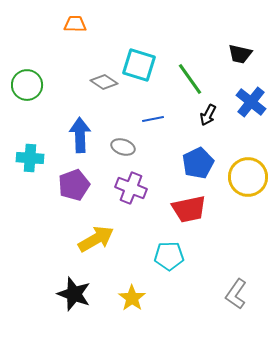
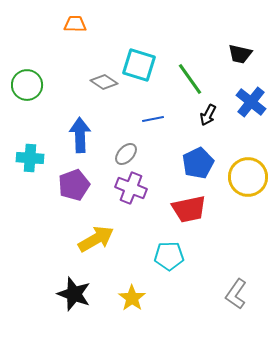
gray ellipse: moved 3 px right, 7 px down; rotated 65 degrees counterclockwise
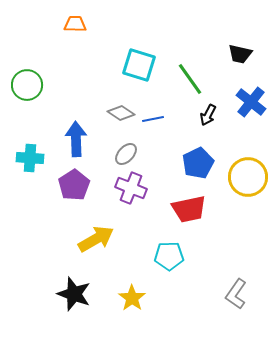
gray diamond: moved 17 px right, 31 px down
blue arrow: moved 4 px left, 4 px down
purple pentagon: rotated 12 degrees counterclockwise
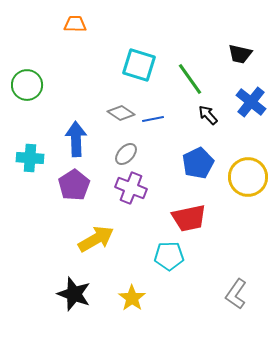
black arrow: rotated 110 degrees clockwise
red trapezoid: moved 9 px down
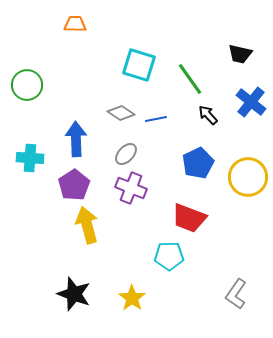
blue line: moved 3 px right
red trapezoid: rotated 33 degrees clockwise
yellow arrow: moved 9 px left, 14 px up; rotated 75 degrees counterclockwise
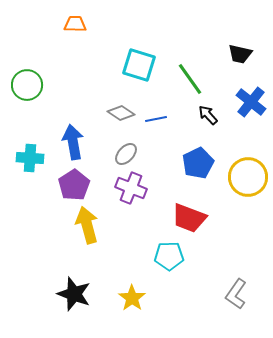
blue arrow: moved 3 px left, 3 px down; rotated 8 degrees counterclockwise
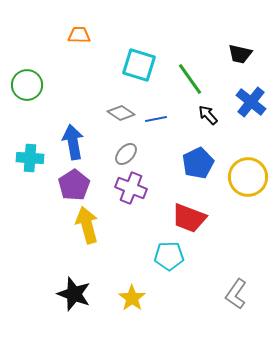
orange trapezoid: moved 4 px right, 11 px down
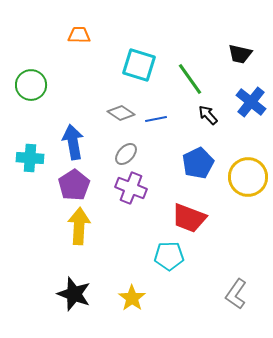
green circle: moved 4 px right
yellow arrow: moved 8 px left, 1 px down; rotated 18 degrees clockwise
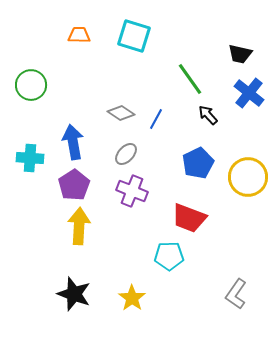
cyan square: moved 5 px left, 29 px up
blue cross: moved 2 px left, 9 px up
blue line: rotated 50 degrees counterclockwise
purple cross: moved 1 px right, 3 px down
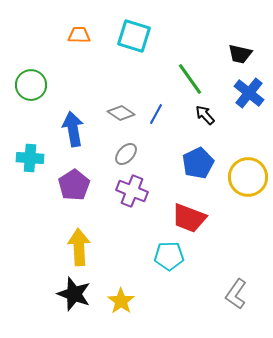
black arrow: moved 3 px left
blue line: moved 5 px up
blue arrow: moved 13 px up
yellow arrow: moved 21 px down; rotated 6 degrees counterclockwise
yellow star: moved 11 px left, 3 px down
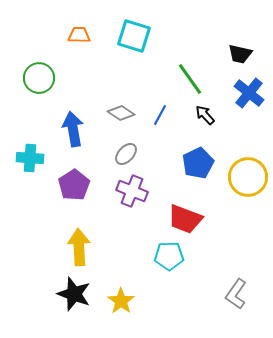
green circle: moved 8 px right, 7 px up
blue line: moved 4 px right, 1 px down
red trapezoid: moved 4 px left, 1 px down
